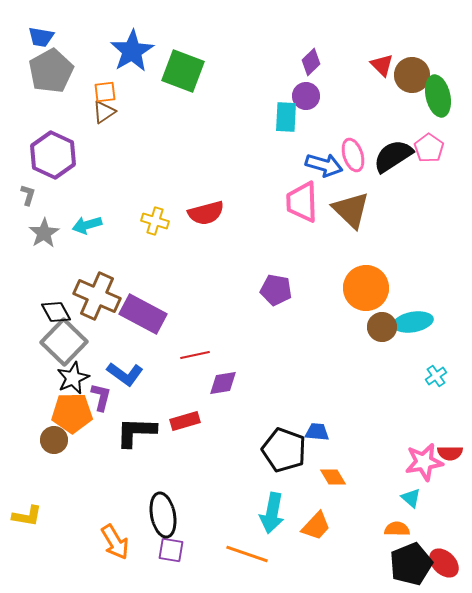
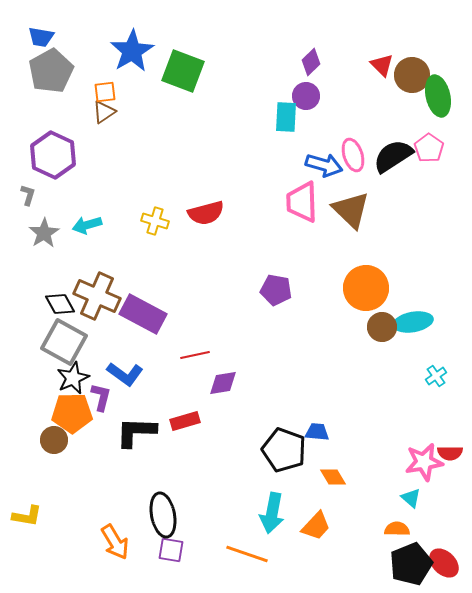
black diamond at (56, 312): moved 4 px right, 8 px up
gray square at (64, 342): rotated 15 degrees counterclockwise
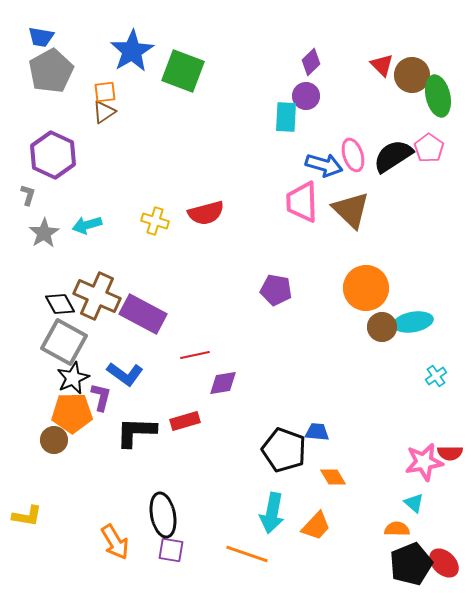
cyan triangle at (411, 498): moved 3 px right, 5 px down
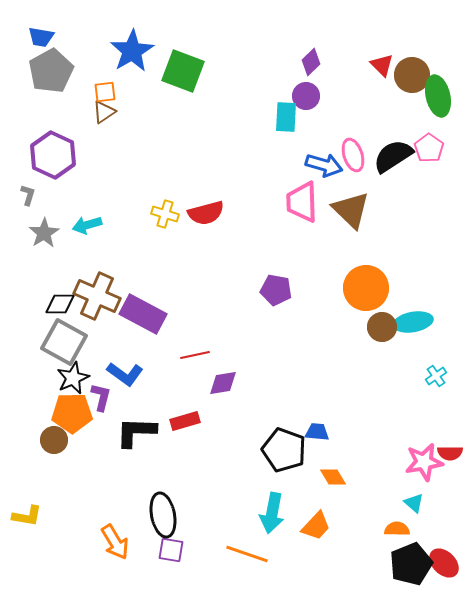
yellow cross at (155, 221): moved 10 px right, 7 px up
black diamond at (60, 304): rotated 60 degrees counterclockwise
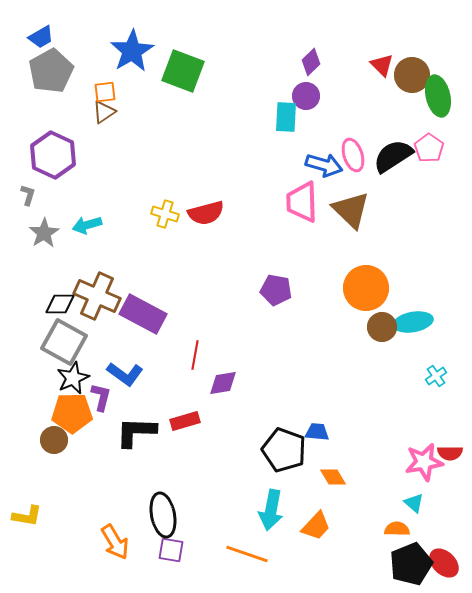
blue trapezoid at (41, 37): rotated 40 degrees counterclockwise
red line at (195, 355): rotated 68 degrees counterclockwise
cyan arrow at (272, 513): moved 1 px left, 3 px up
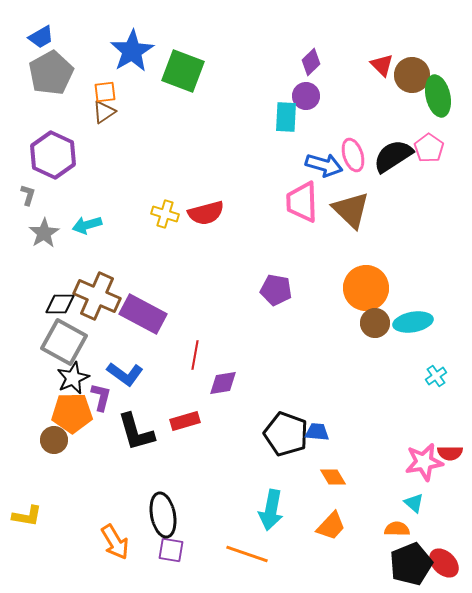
gray pentagon at (51, 71): moved 2 px down
brown circle at (382, 327): moved 7 px left, 4 px up
black L-shape at (136, 432): rotated 108 degrees counterclockwise
black pentagon at (284, 450): moved 2 px right, 16 px up
orange trapezoid at (316, 526): moved 15 px right
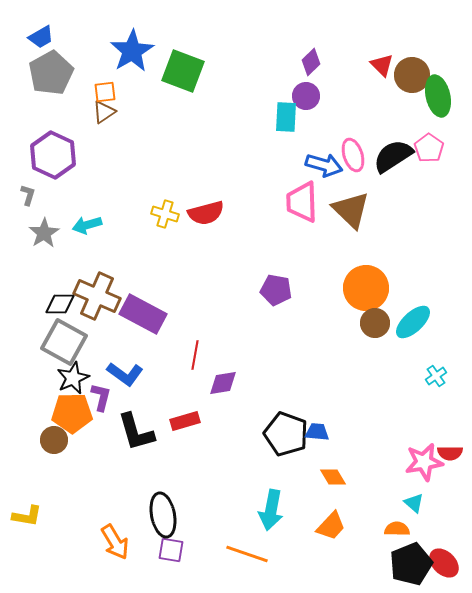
cyan ellipse at (413, 322): rotated 33 degrees counterclockwise
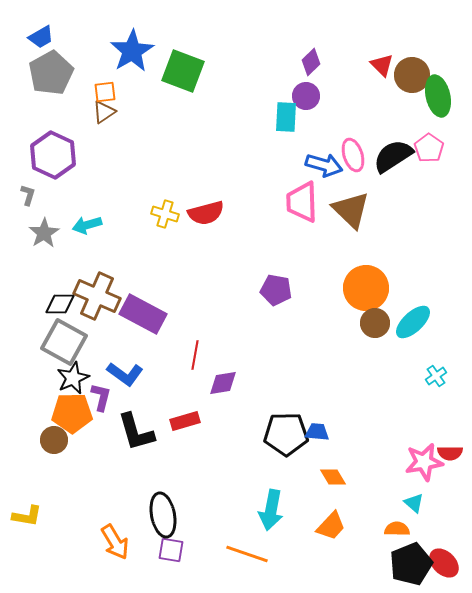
black pentagon at (286, 434): rotated 21 degrees counterclockwise
